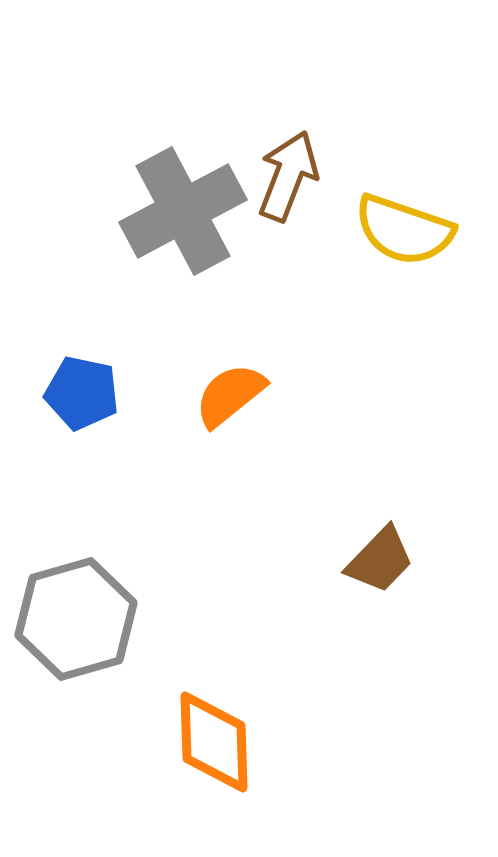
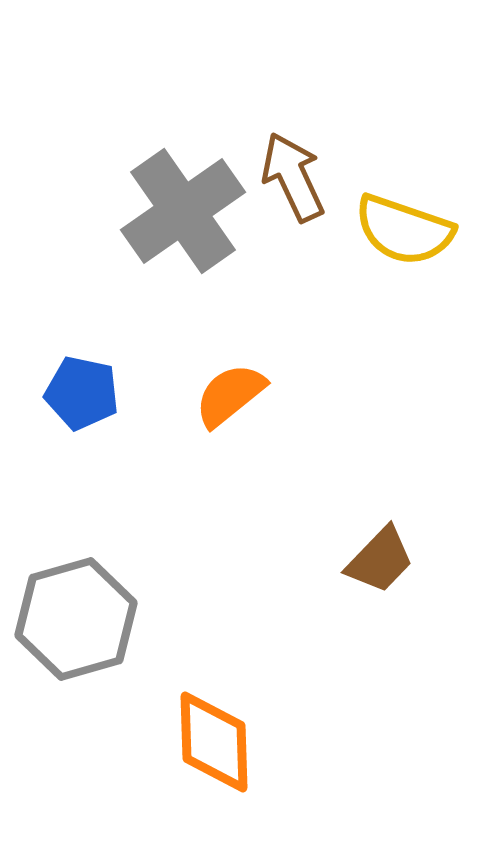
brown arrow: moved 5 px right, 1 px down; rotated 46 degrees counterclockwise
gray cross: rotated 7 degrees counterclockwise
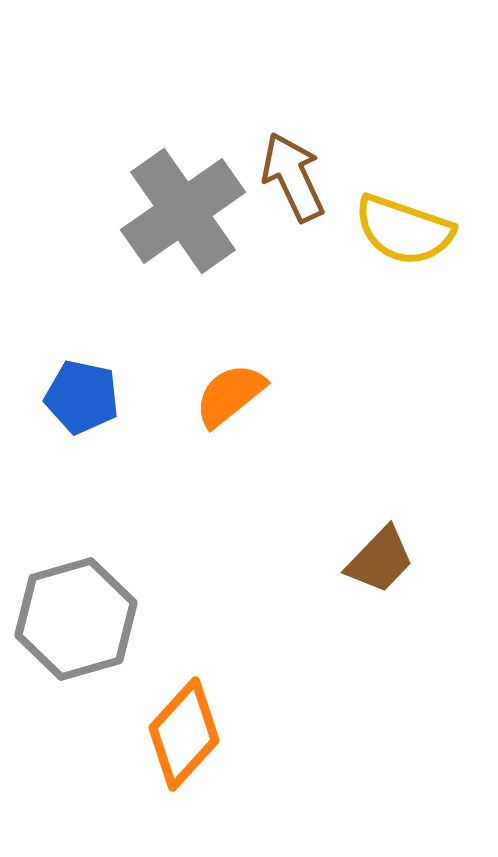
blue pentagon: moved 4 px down
orange diamond: moved 30 px left, 8 px up; rotated 44 degrees clockwise
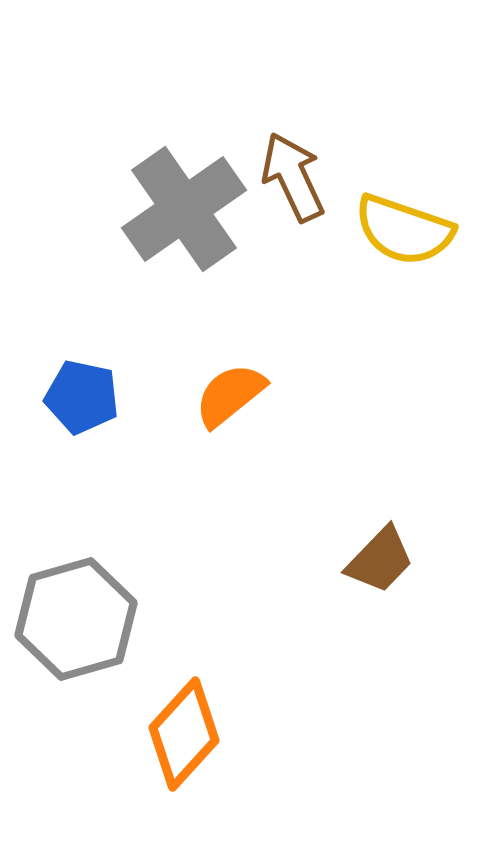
gray cross: moved 1 px right, 2 px up
